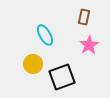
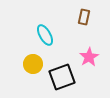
pink star: moved 12 px down
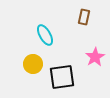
pink star: moved 6 px right
black square: rotated 12 degrees clockwise
